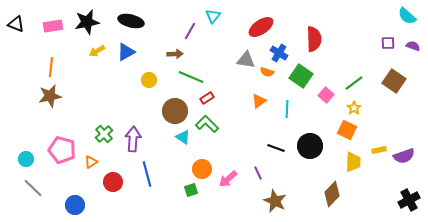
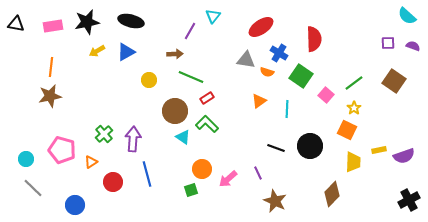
black triangle at (16, 24): rotated 12 degrees counterclockwise
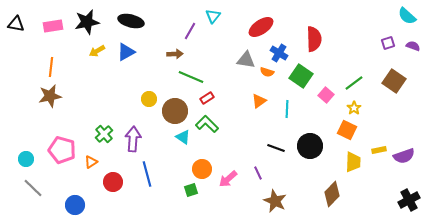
purple square at (388, 43): rotated 16 degrees counterclockwise
yellow circle at (149, 80): moved 19 px down
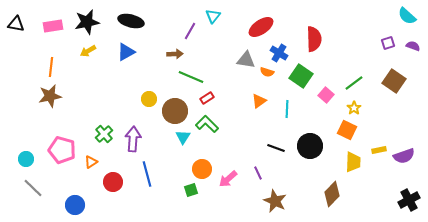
yellow arrow at (97, 51): moved 9 px left
cyan triangle at (183, 137): rotated 28 degrees clockwise
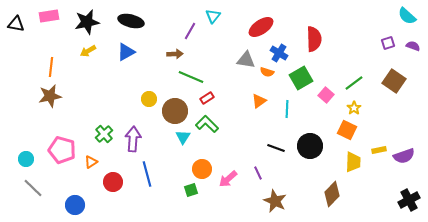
pink rectangle at (53, 26): moved 4 px left, 10 px up
green square at (301, 76): moved 2 px down; rotated 25 degrees clockwise
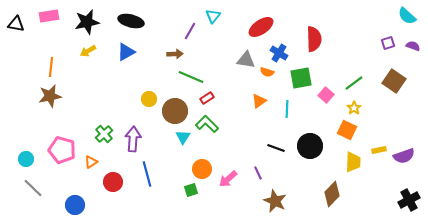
green square at (301, 78): rotated 20 degrees clockwise
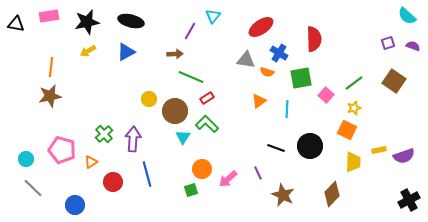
yellow star at (354, 108): rotated 16 degrees clockwise
brown star at (275, 201): moved 8 px right, 6 px up
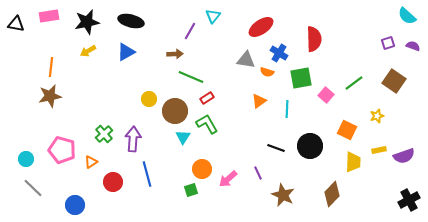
yellow star at (354, 108): moved 23 px right, 8 px down
green L-shape at (207, 124): rotated 15 degrees clockwise
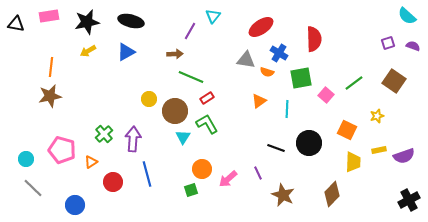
black circle at (310, 146): moved 1 px left, 3 px up
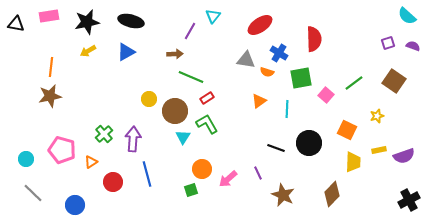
red ellipse at (261, 27): moved 1 px left, 2 px up
gray line at (33, 188): moved 5 px down
